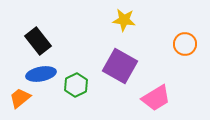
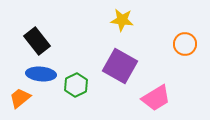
yellow star: moved 2 px left
black rectangle: moved 1 px left
blue ellipse: rotated 16 degrees clockwise
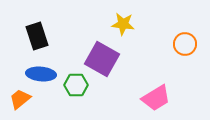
yellow star: moved 1 px right, 4 px down
black rectangle: moved 5 px up; rotated 20 degrees clockwise
purple square: moved 18 px left, 7 px up
green hexagon: rotated 25 degrees clockwise
orange trapezoid: moved 1 px down
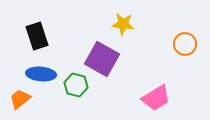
green hexagon: rotated 15 degrees clockwise
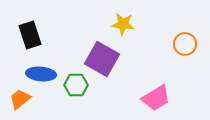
black rectangle: moved 7 px left, 1 px up
green hexagon: rotated 15 degrees counterclockwise
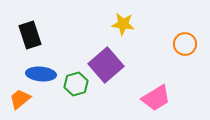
purple square: moved 4 px right, 6 px down; rotated 20 degrees clockwise
green hexagon: moved 1 px up; rotated 15 degrees counterclockwise
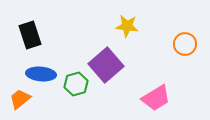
yellow star: moved 4 px right, 2 px down
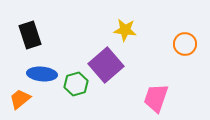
yellow star: moved 2 px left, 4 px down
blue ellipse: moved 1 px right
pink trapezoid: rotated 140 degrees clockwise
